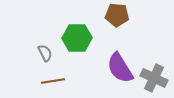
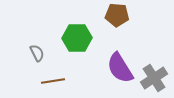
gray semicircle: moved 8 px left
gray cross: rotated 32 degrees clockwise
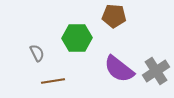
brown pentagon: moved 3 px left, 1 px down
purple semicircle: moved 1 px left, 1 px down; rotated 20 degrees counterclockwise
gray cross: moved 2 px right, 7 px up
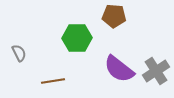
gray semicircle: moved 18 px left
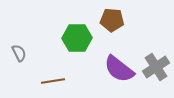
brown pentagon: moved 2 px left, 4 px down
gray cross: moved 4 px up
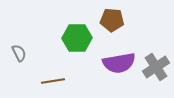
purple semicircle: moved 6 px up; rotated 48 degrees counterclockwise
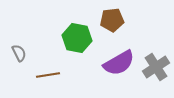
brown pentagon: rotated 10 degrees counterclockwise
green hexagon: rotated 12 degrees clockwise
purple semicircle: rotated 20 degrees counterclockwise
brown line: moved 5 px left, 6 px up
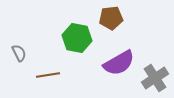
brown pentagon: moved 1 px left, 2 px up
gray cross: moved 1 px left, 11 px down
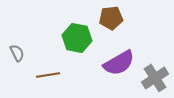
gray semicircle: moved 2 px left
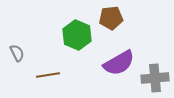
green hexagon: moved 3 px up; rotated 12 degrees clockwise
gray cross: rotated 28 degrees clockwise
